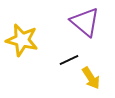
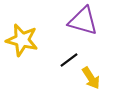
purple triangle: moved 2 px left, 1 px up; rotated 24 degrees counterclockwise
black line: rotated 12 degrees counterclockwise
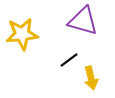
yellow star: moved 6 px up; rotated 20 degrees counterclockwise
yellow arrow: rotated 20 degrees clockwise
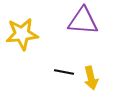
purple triangle: rotated 12 degrees counterclockwise
black line: moved 5 px left, 12 px down; rotated 48 degrees clockwise
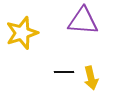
yellow star: moved 1 px up; rotated 12 degrees counterclockwise
black line: rotated 12 degrees counterclockwise
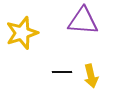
black line: moved 2 px left
yellow arrow: moved 2 px up
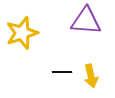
purple triangle: moved 3 px right
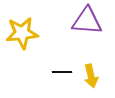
purple triangle: moved 1 px right
yellow star: rotated 12 degrees clockwise
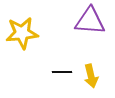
purple triangle: moved 3 px right
